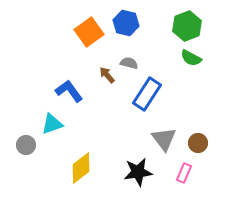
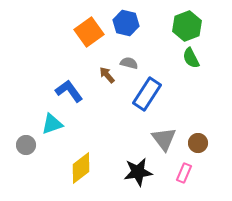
green semicircle: rotated 35 degrees clockwise
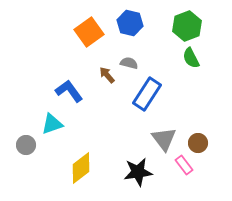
blue hexagon: moved 4 px right
pink rectangle: moved 8 px up; rotated 60 degrees counterclockwise
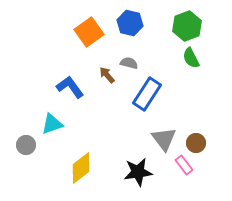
blue L-shape: moved 1 px right, 4 px up
brown circle: moved 2 px left
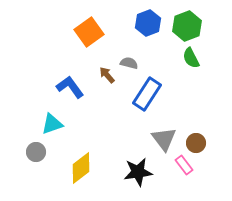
blue hexagon: moved 18 px right; rotated 25 degrees clockwise
gray circle: moved 10 px right, 7 px down
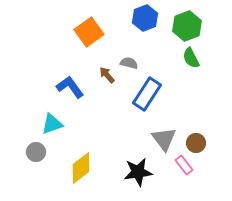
blue hexagon: moved 3 px left, 5 px up
